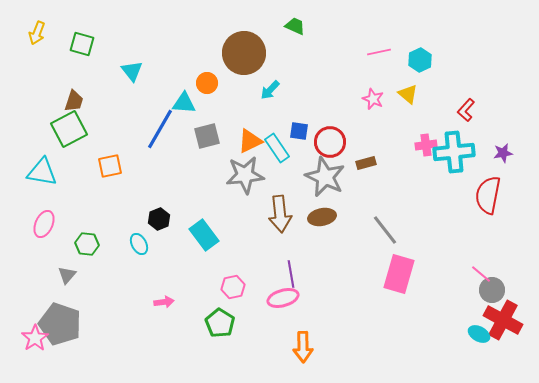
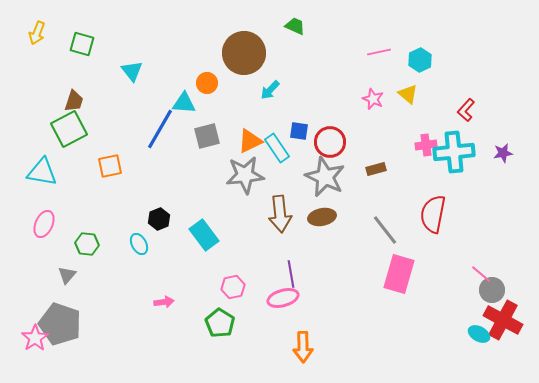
brown rectangle at (366, 163): moved 10 px right, 6 px down
red semicircle at (488, 195): moved 55 px left, 19 px down
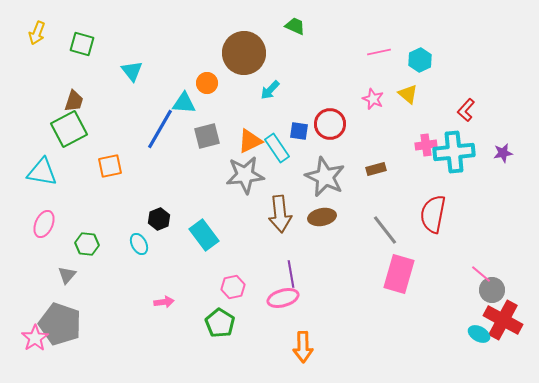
red circle at (330, 142): moved 18 px up
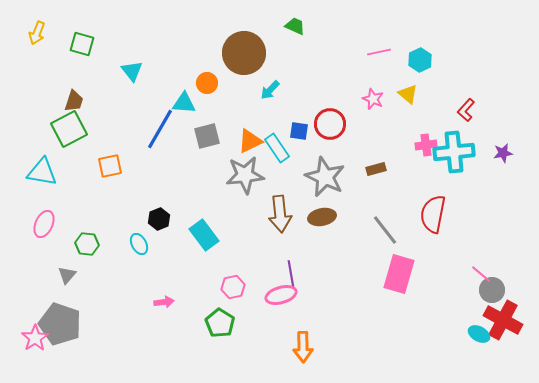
pink ellipse at (283, 298): moved 2 px left, 3 px up
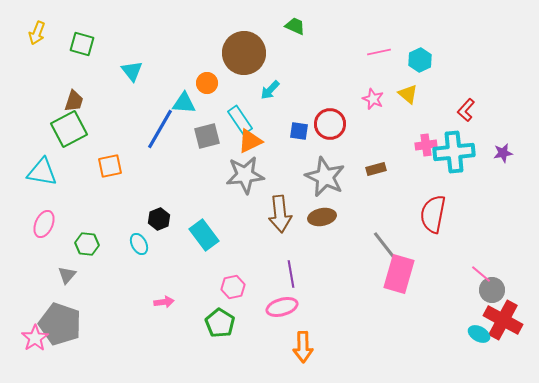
cyan rectangle at (277, 148): moved 37 px left, 28 px up
gray line at (385, 230): moved 16 px down
pink ellipse at (281, 295): moved 1 px right, 12 px down
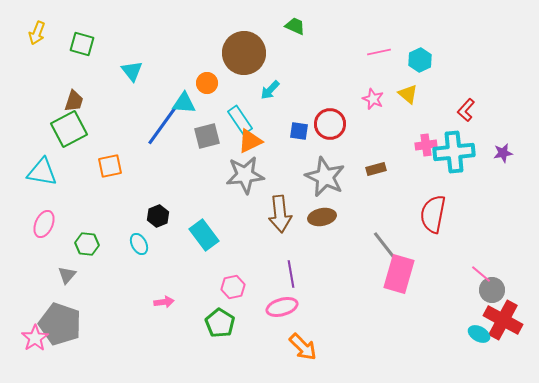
blue line at (160, 129): moved 2 px right, 3 px up; rotated 6 degrees clockwise
black hexagon at (159, 219): moved 1 px left, 3 px up
orange arrow at (303, 347): rotated 44 degrees counterclockwise
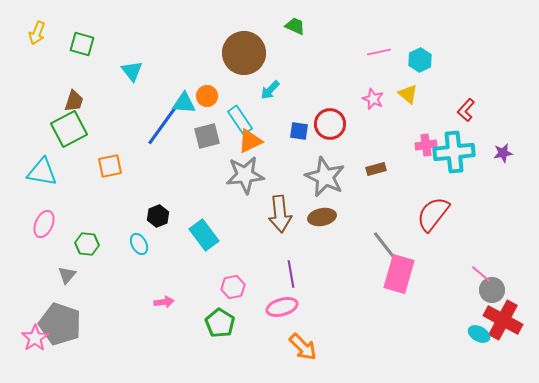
orange circle at (207, 83): moved 13 px down
red semicircle at (433, 214): rotated 27 degrees clockwise
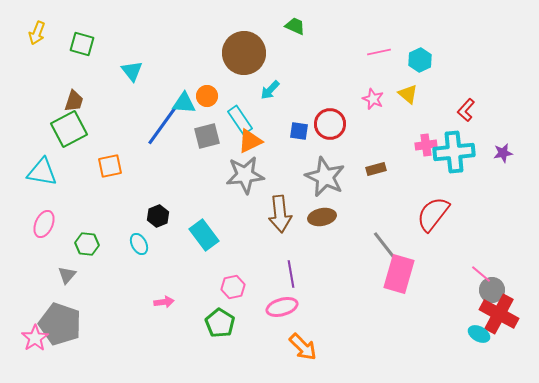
red cross at (503, 320): moved 4 px left, 6 px up
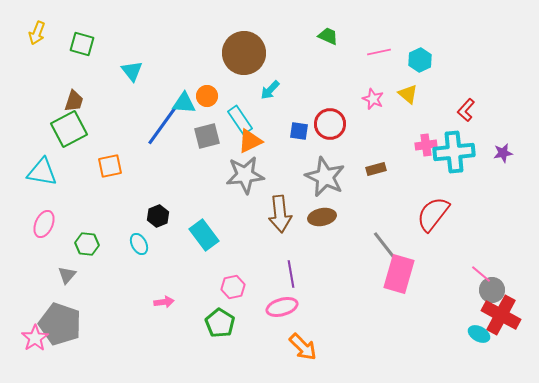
green trapezoid at (295, 26): moved 33 px right, 10 px down
red cross at (499, 314): moved 2 px right, 1 px down
